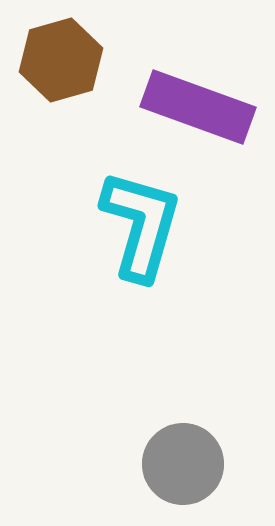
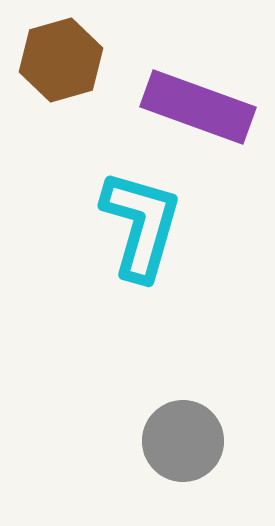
gray circle: moved 23 px up
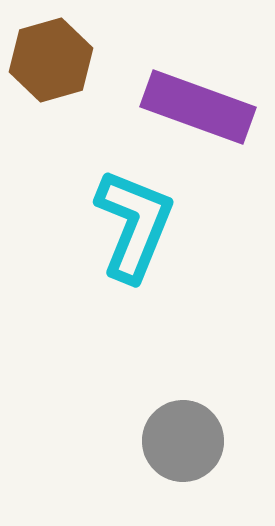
brown hexagon: moved 10 px left
cyan L-shape: moved 7 px left; rotated 6 degrees clockwise
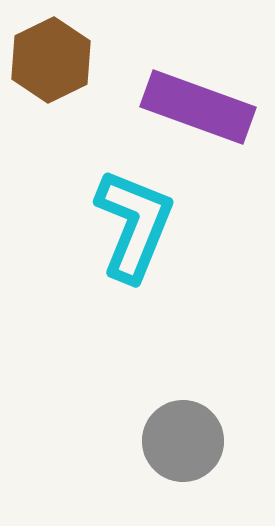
brown hexagon: rotated 10 degrees counterclockwise
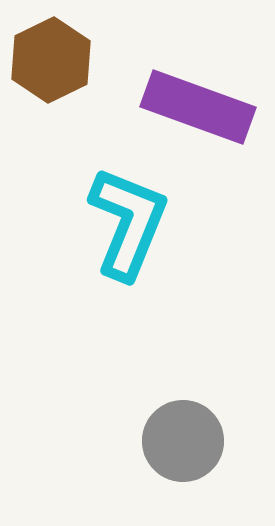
cyan L-shape: moved 6 px left, 2 px up
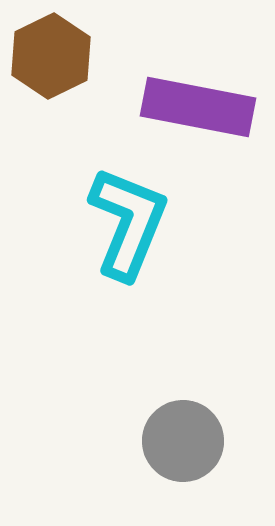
brown hexagon: moved 4 px up
purple rectangle: rotated 9 degrees counterclockwise
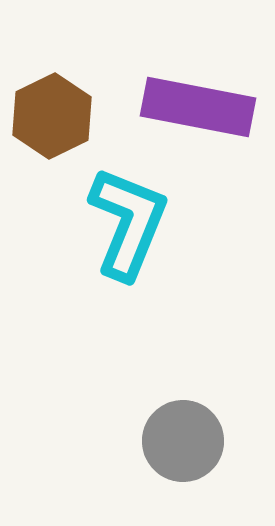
brown hexagon: moved 1 px right, 60 px down
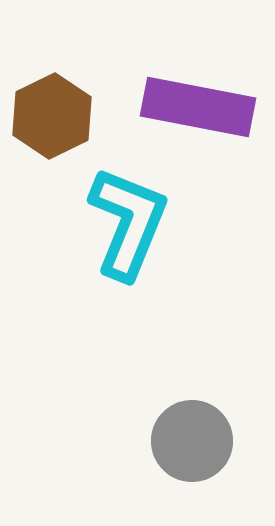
gray circle: moved 9 px right
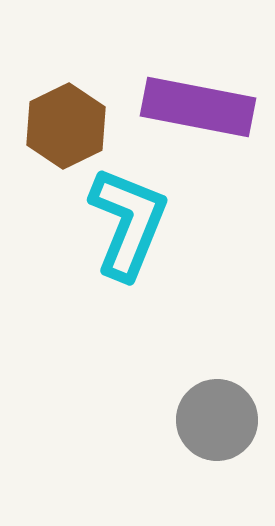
brown hexagon: moved 14 px right, 10 px down
gray circle: moved 25 px right, 21 px up
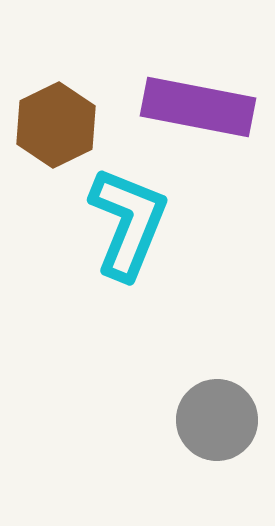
brown hexagon: moved 10 px left, 1 px up
